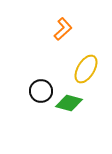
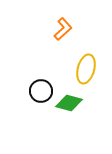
yellow ellipse: rotated 16 degrees counterclockwise
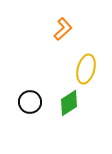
black circle: moved 11 px left, 11 px down
green diamond: rotated 48 degrees counterclockwise
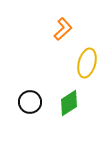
yellow ellipse: moved 1 px right, 6 px up
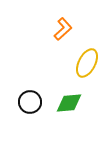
yellow ellipse: rotated 12 degrees clockwise
green diamond: rotated 28 degrees clockwise
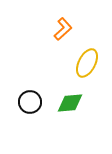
green diamond: moved 1 px right
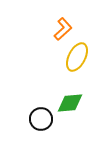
yellow ellipse: moved 10 px left, 6 px up
black circle: moved 11 px right, 17 px down
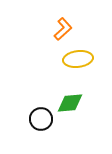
yellow ellipse: moved 1 px right, 2 px down; rotated 56 degrees clockwise
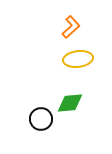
orange L-shape: moved 8 px right, 2 px up
